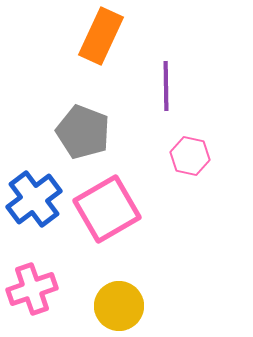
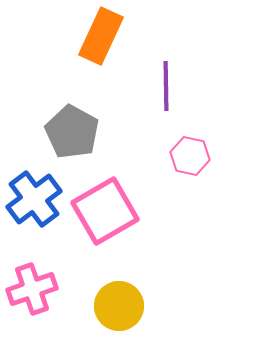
gray pentagon: moved 11 px left; rotated 8 degrees clockwise
pink square: moved 2 px left, 2 px down
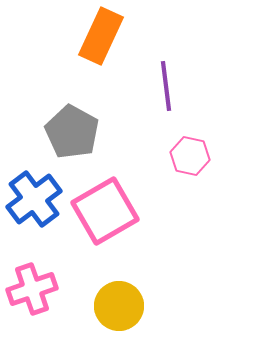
purple line: rotated 6 degrees counterclockwise
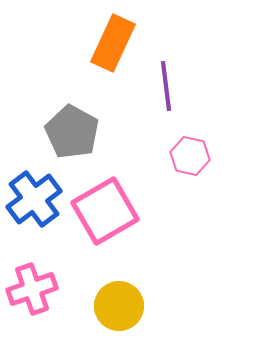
orange rectangle: moved 12 px right, 7 px down
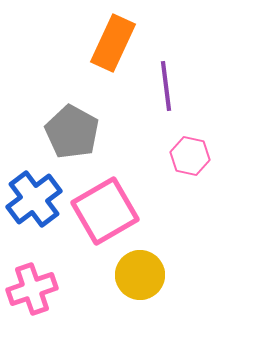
yellow circle: moved 21 px right, 31 px up
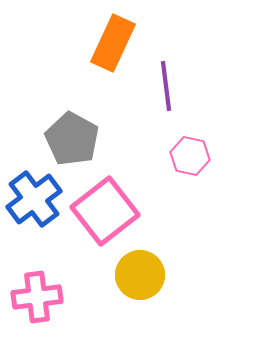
gray pentagon: moved 7 px down
pink square: rotated 8 degrees counterclockwise
pink cross: moved 5 px right, 8 px down; rotated 12 degrees clockwise
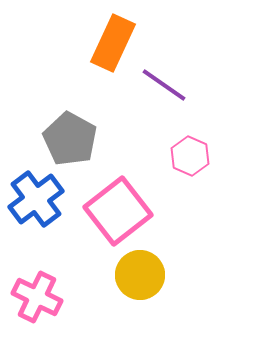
purple line: moved 2 px left, 1 px up; rotated 48 degrees counterclockwise
gray pentagon: moved 2 px left
pink hexagon: rotated 12 degrees clockwise
blue cross: moved 2 px right
pink square: moved 13 px right
pink cross: rotated 33 degrees clockwise
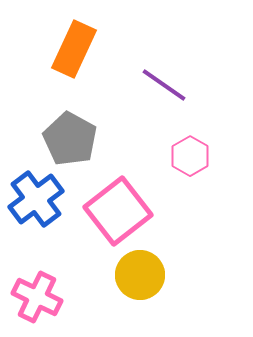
orange rectangle: moved 39 px left, 6 px down
pink hexagon: rotated 6 degrees clockwise
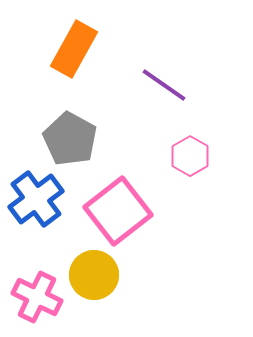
orange rectangle: rotated 4 degrees clockwise
yellow circle: moved 46 px left
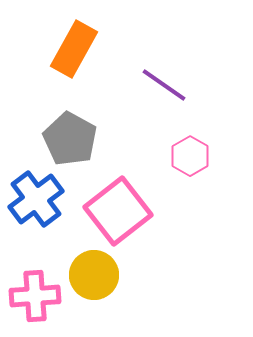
pink cross: moved 2 px left, 1 px up; rotated 30 degrees counterclockwise
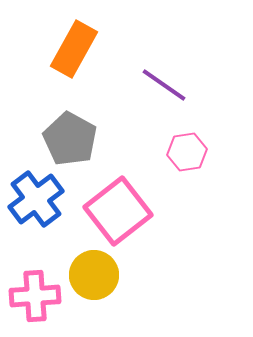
pink hexagon: moved 3 px left, 4 px up; rotated 21 degrees clockwise
